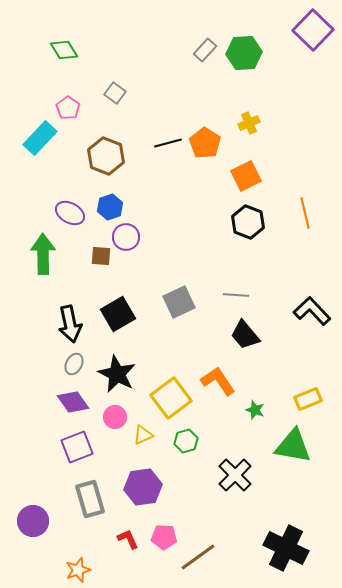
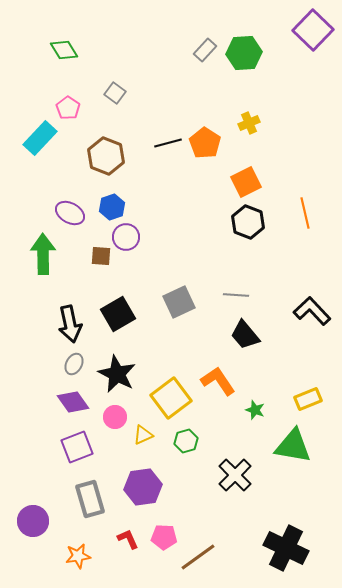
orange square at (246, 176): moved 6 px down
blue hexagon at (110, 207): moved 2 px right
orange star at (78, 570): moved 14 px up; rotated 10 degrees clockwise
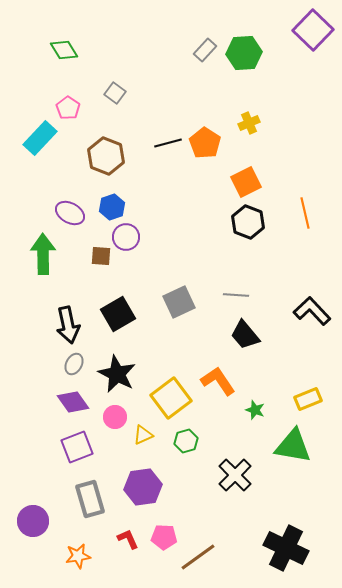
black arrow at (70, 324): moved 2 px left, 1 px down
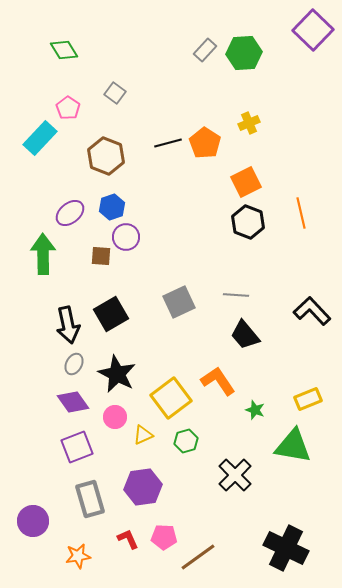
purple ellipse at (70, 213): rotated 68 degrees counterclockwise
orange line at (305, 213): moved 4 px left
black square at (118, 314): moved 7 px left
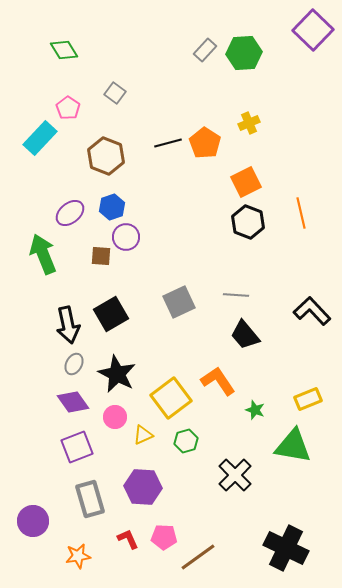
green arrow at (43, 254): rotated 21 degrees counterclockwise
purple hexagon at (143, 487): rotated 12 degrees clockwise
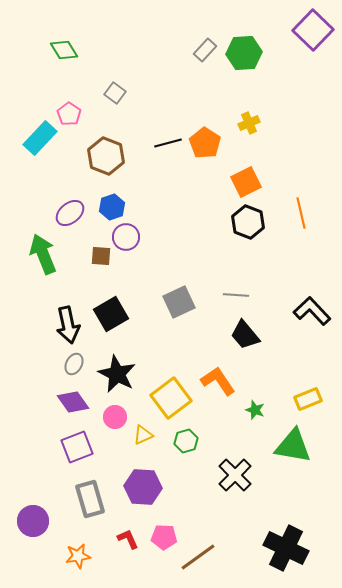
pink pentagon at (68, 108): moved 1 px right, 6 px down
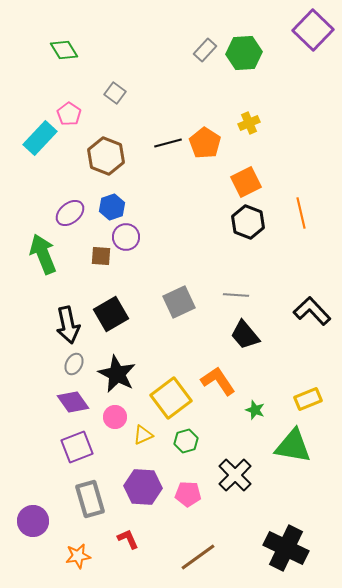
pink pentagon at (164, 537): moved 24 px right, 43 px up
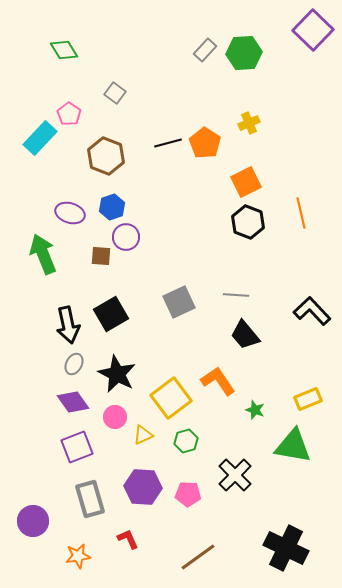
purple ellipse at (70, 213): rotated 56 degrees clockwise
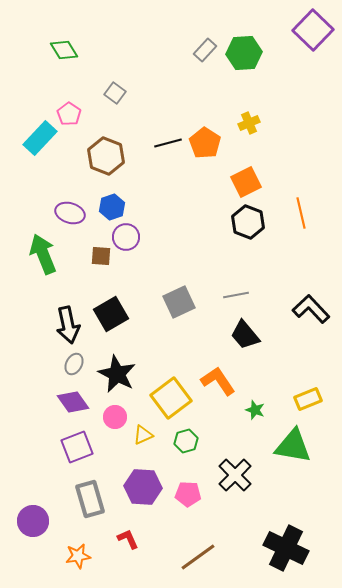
gray line at (236, 295): rotated 15 degrees counterclockwise
black L-shape at (312, 311): moved 1 px left, 2 px up
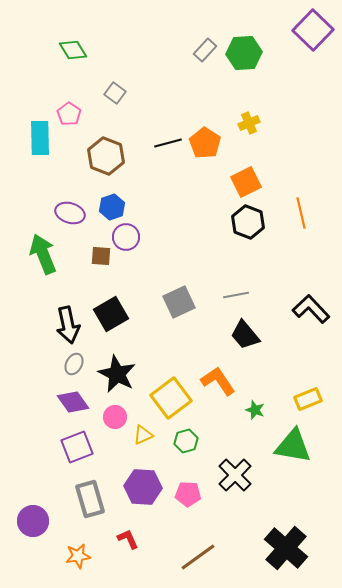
green diamond at (64, 50): moved 9 px right
cyan rectangle at (40, 138): rotated 44 degrees counterclockwise
black cross at (286, 548): rotated 15 degrees clockwise
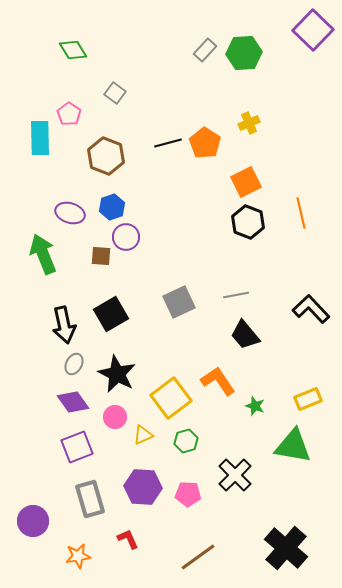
black arrow at (68, 325): moved 4 px left
green star at (255, 410): moved 4 px up
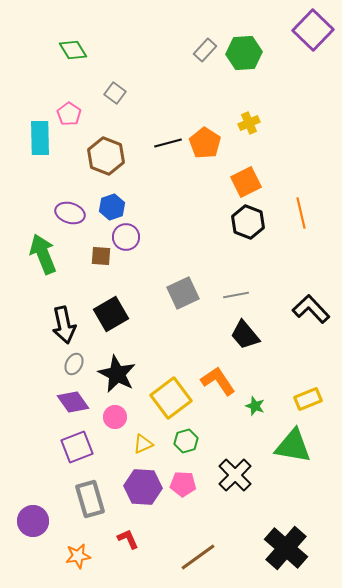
gray square at (179, 302): moved 4 px right, 9 px up
yellow triangle at (143, 435): moved 9 px down
pink pentagon at (188, 494): moved 5 px left, 10 px up
